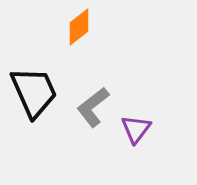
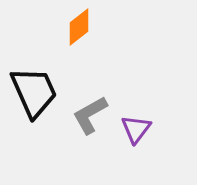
gray L-shape: moved 3 px left, 8 px down; rotated 9 degrees clockwise
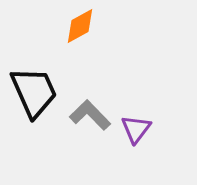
orange diamond: moved 1 px right, 1 px up; rotated 9 degrees clockwise
gray L-shape: rotated 75 degrees clockwise
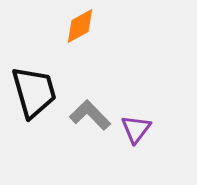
black trapezoid: rotated 8 degrees clockwise
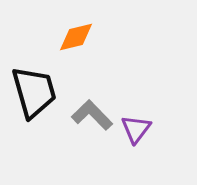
orange diamond: moved 4 px left, 11 px down; rotated 15 degrees clockwise
gray L-shape: moved 2 px right
